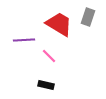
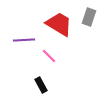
gray rectangle: moved 1 px right
black rectangle: moved 5 px left; rotated 49 degrees clockwise
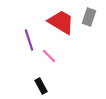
red trapezoid: moved 2 px right, 2 px up
purple line: moved 5 px right; rotated 75 degrees clockwise
black rectangle: moved 1 px down
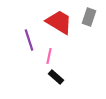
red trapezoid: moved 2 px left
pink line: rotated 56 degrees clockwise
black rectangle: moved 15 px right, 9 px up; rotated 21 degrees counterclockwise
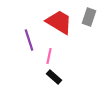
black rectangle: moved 2 px left
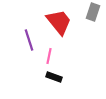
gray rectangle: moved 4 px right, 5 px up
red trapezoid: rotated 20 degrees clockwise
black rectangle: rotated 21 degrees counterclockwise
